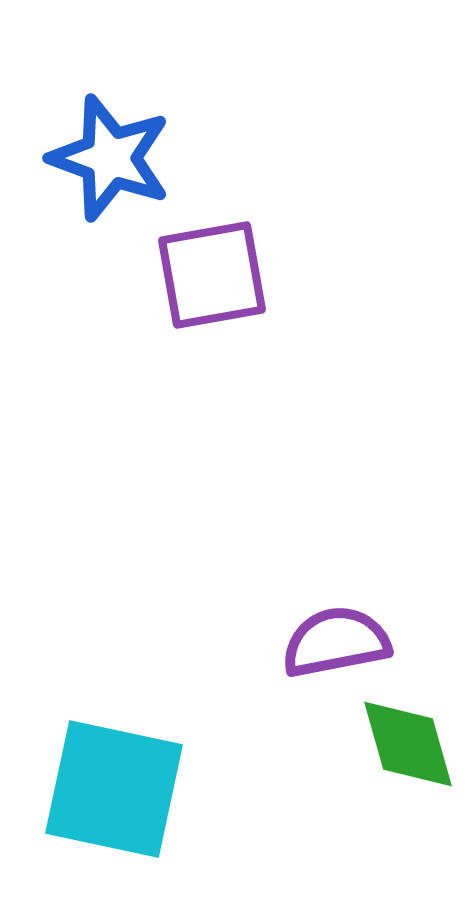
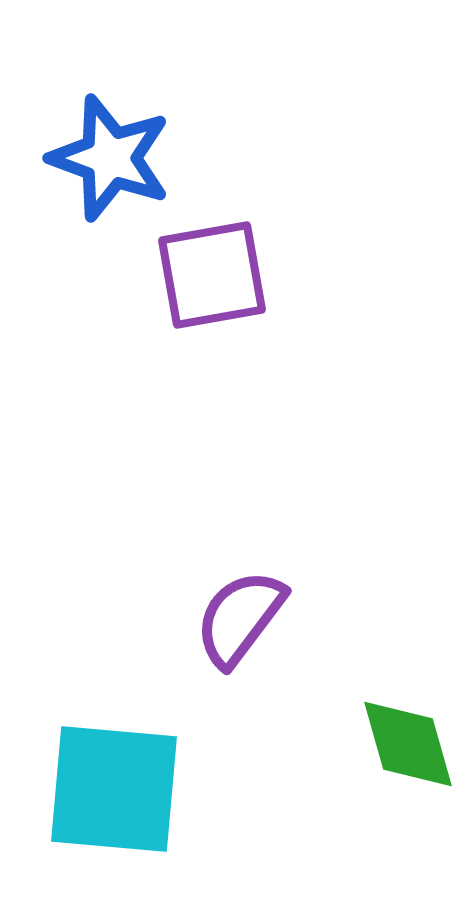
purple semicircle: moved 96 px left, 24 px up; rotated 42 degrees counterclockwise
cyan square: rotated 7 degrees counterclockwise
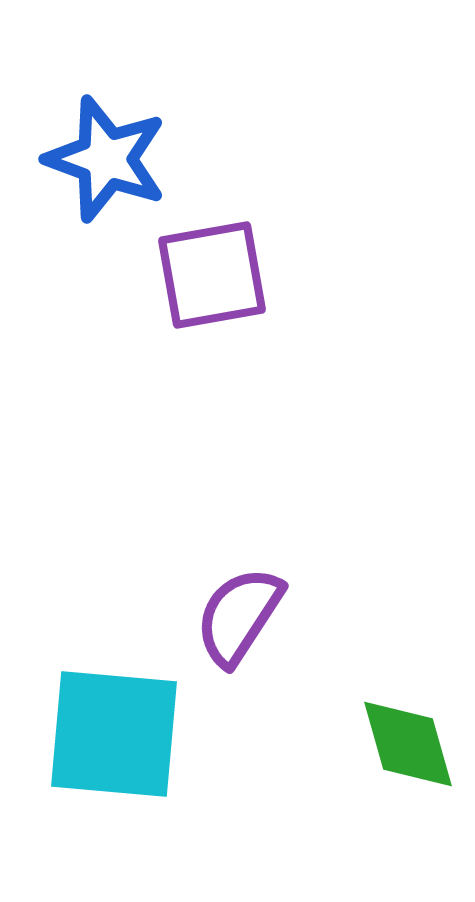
blue star: moved 4 px left, 1 px down
purple semicircle: moved 1 px left, 2 px up; rotated 4 degrees counterclockwise
cyan square: moved 55 px up
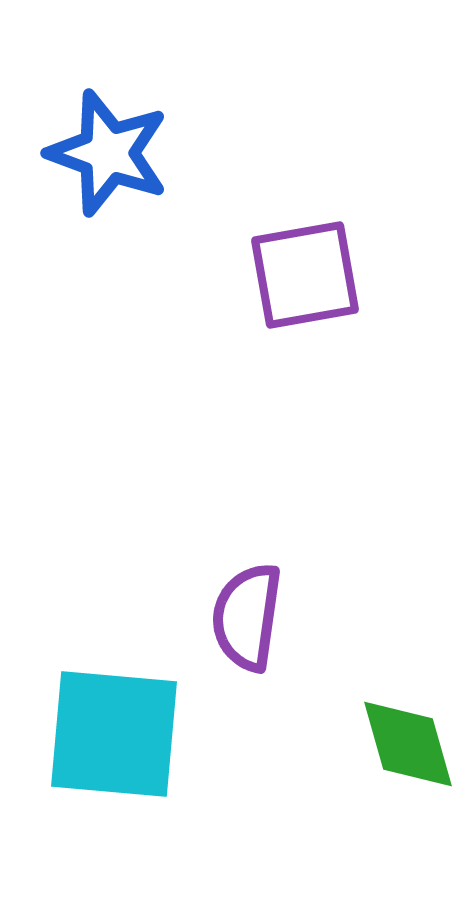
blue star: moved 2 px right, 6 px up
purple square: moved 93 px right
purple semicircle: moved 8 px right, 1 px down; rotated 25 degrees counterclockwise
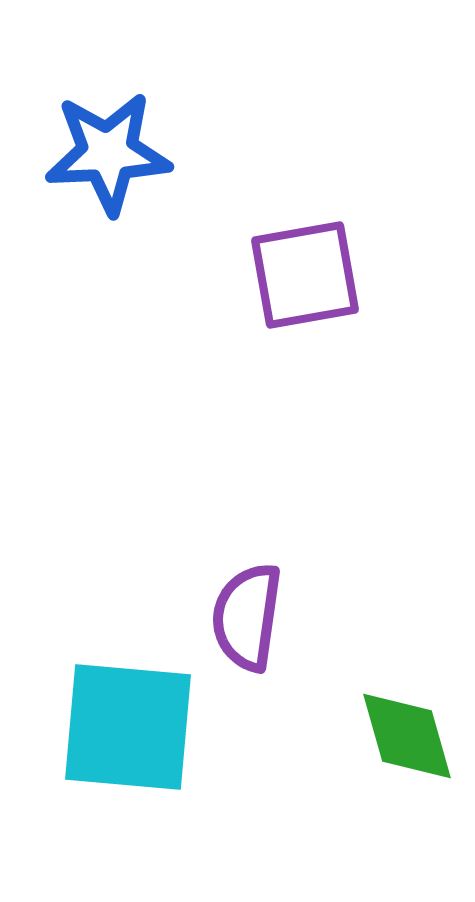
blue star: rotated 23 degrees counterclockwise
cyan square: moved 14 px right, 7 px up
green diamond: moved 1 px left, 8 px up
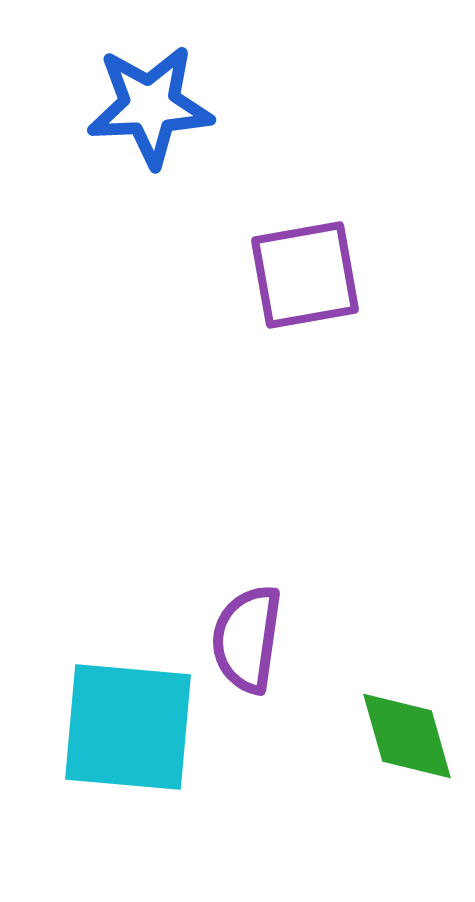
blue star: moved 42 px right, 47 px up
purple semicircle: moved 22 px down
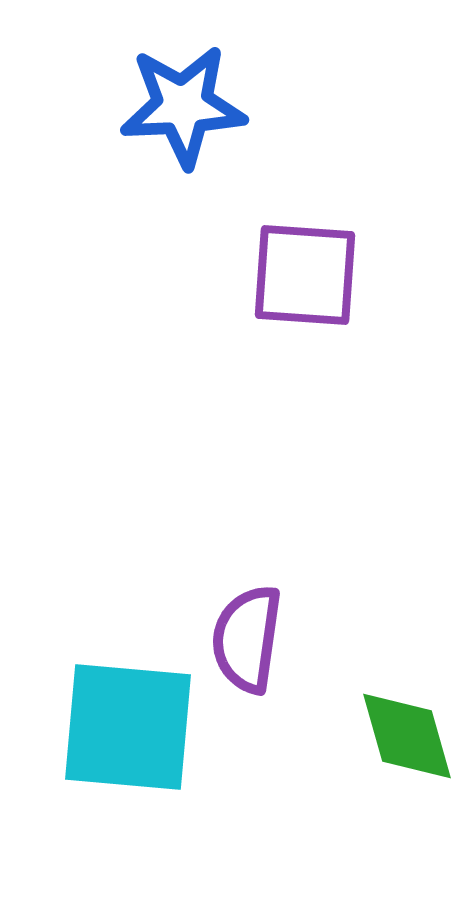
blue star: moved 33 px right
purple square: rotated 14 degrees clockwise
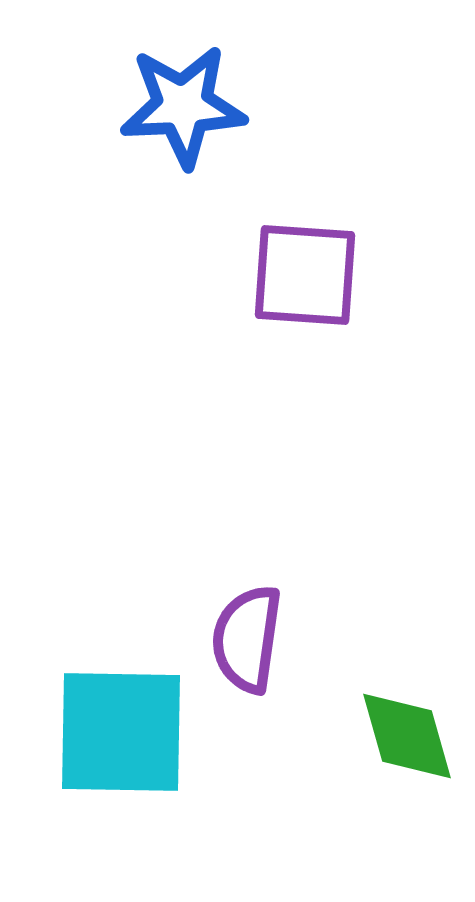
cyan square: moved 7 px left, 5 px down; rotated 4 degrees counterclockwise
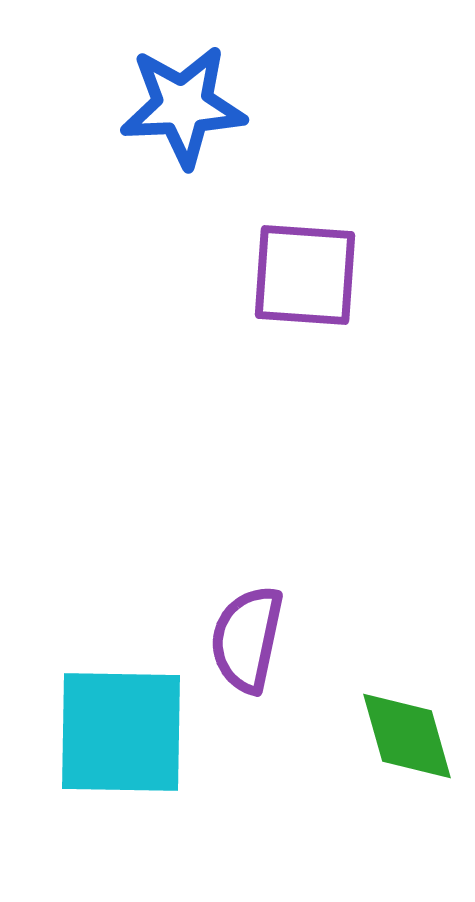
purple semicircle: rotated 4 degrees clockwise
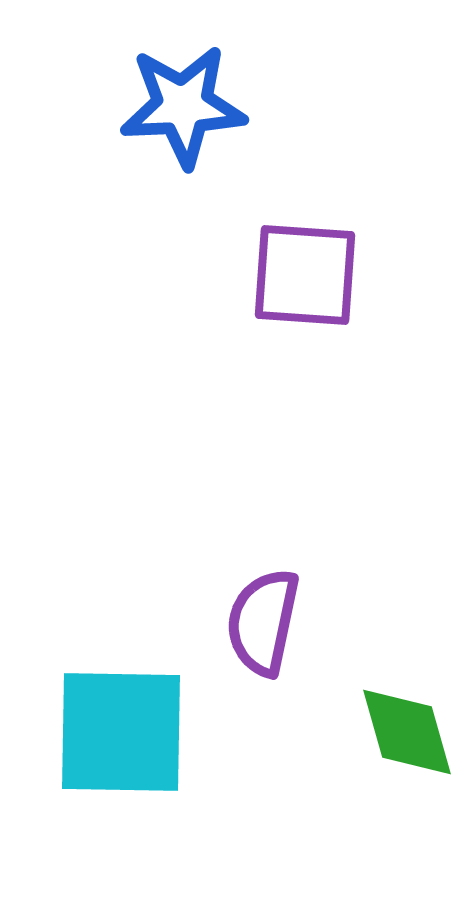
purple semicircle: moved 16 px right, 17 px up
green diamond: moved 4 px up
